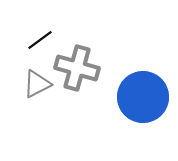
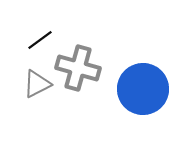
gray cross: moved 1 px right
blue circle: moved 8 px up
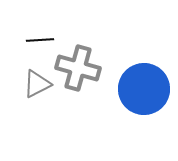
black line: rotated 32 degrees clockwise
blue circle: moved 1 px right
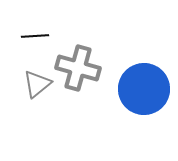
black line: moved 5 px left, 4 px up
gray triangle: rotated 12 degrees counterclockwise
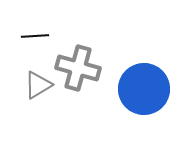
gray triangle: moved 1 px right, 1 px down; rotated 8 degrees clockwise
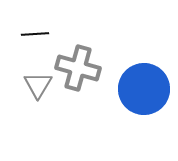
black line: moved 2 px up
gray triangle: rotated 28 degrees counterclockwise
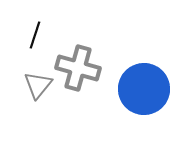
black line: moved 1 px down; rotated 68 degrees counterclockwise
gray triangle: rotated 8 degrees clockwise
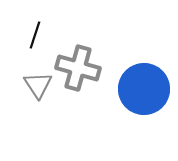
gray triangle: rotated 12 degrees counterclockwise
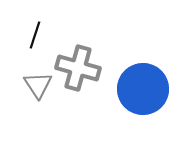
blue circle: moved 1 px left
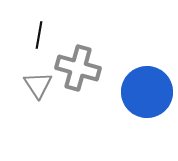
black line: moved 4 px right; rotated 8 degrees counterclockwise
blue circle: moved 4 px right, 3 px down
